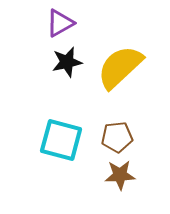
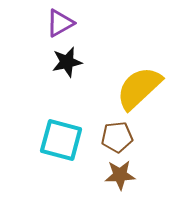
yellow semicircle: moved 19 px right, 21 px down
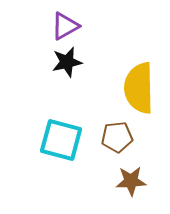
purple triangle: moved 5 px right, 3 px down
yellow semicircle: rotated 48 degrees counterclockwise
brown star: moved 11 px right, 6 px down
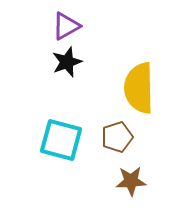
purple triangle: moved 1 px right
black star: rotated 8 degrees counterclockwise
brown pentagon: rotated 12 degrees counterclockwise
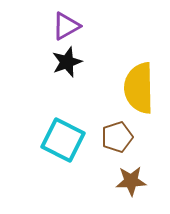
cyan square: moved 2 px right; rotated 12 degrees clockwise
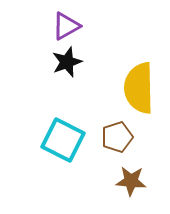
brown star: rotated 8 degrees clockwise
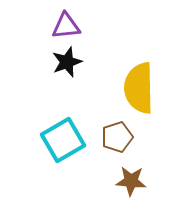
purple triangle: rotated 24 degrees clockwise
cyan square: rotated 33 degrees clockwise
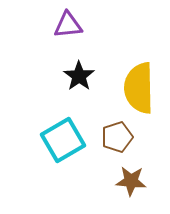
purple triangle: moved 2 px right, 1 px up
black star: moved 12 px right, 14 px down; rotated 16 degrees counterclockwise
